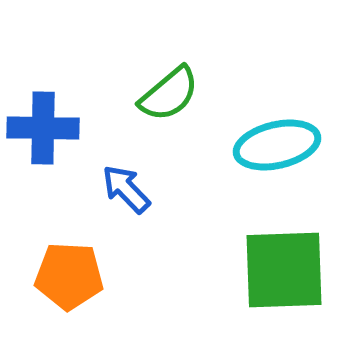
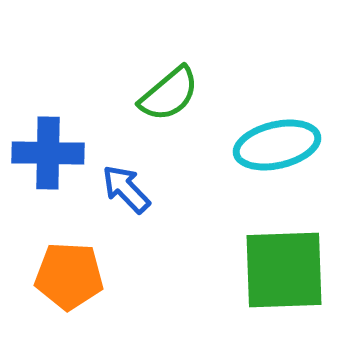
blue cross: moved 5 px right, 25 px down
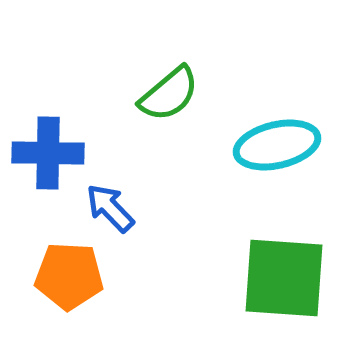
blue arrow: moved 16 px left, 19 px down
green square: moved 8 px down; rotated 6 degrees clockwise
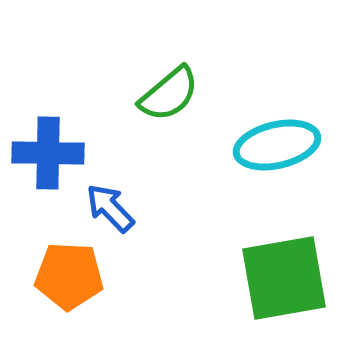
green square: rotated 14 degrees counterclockwise
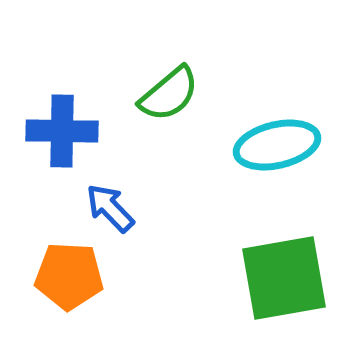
blue cross: moved 14 px right, 22 px up
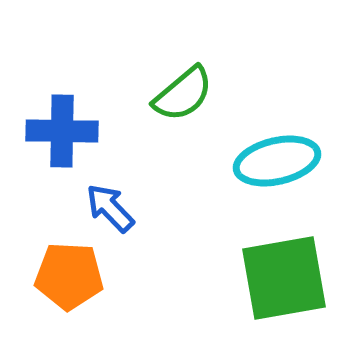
green semicircle: moved 14 px right
cyan ellipse: moved 16 px down
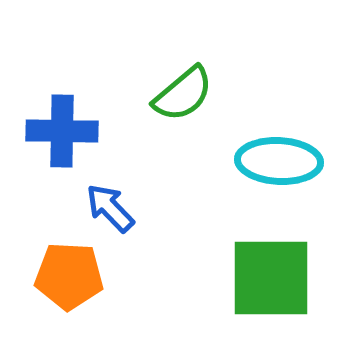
cyan ellipse: moved 2 px right; rotated 16 degrees clockwise
green square: moved 13 px left; rotated 10 degrees clockwise
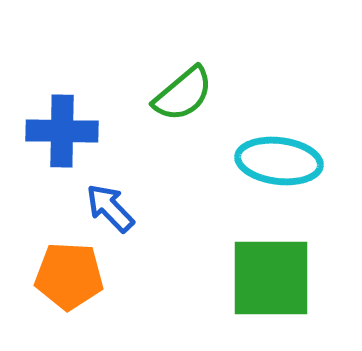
cyan ellipse: rotated 4 degrees clockwise
